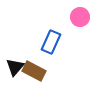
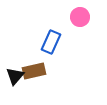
black triangle: moved 9 px down
brown rectangle: rotated 40 degrees counterclockwise
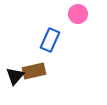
pink circle: moved 2 px left, 3 px up
blue rectangle: moved 1 px left, 2 px up
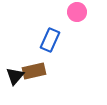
pink circle: moved 1 px left, 2 px up
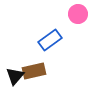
pink circle: moved 1 px right, 2 px down
blue rectangle: rotated 30 degrees clockwise
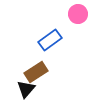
brown rectangle: moved 2 px right, 1 px down; rotated 20 degrees counterclockwise
black triangle: moved 11 px right, 13 px down
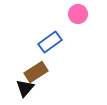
blue rectangle: moved 2 px down
black triangle: moved 1 px left, 1 px up
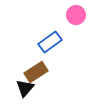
pink circle: moved 2 px left, 1 px down
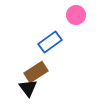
black triangle: moved 3 px right; rotated 18 degrees counterclockwise
